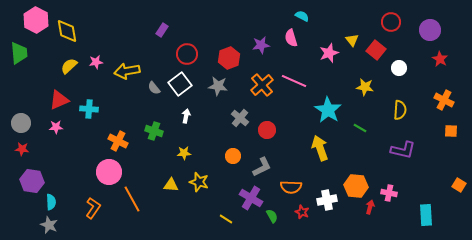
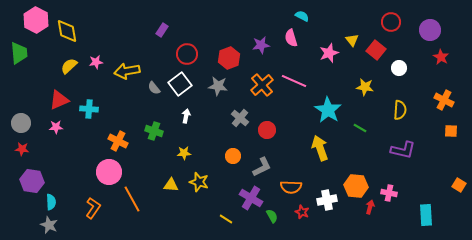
red star at (440, 59): moved 1 px right, 2 px up
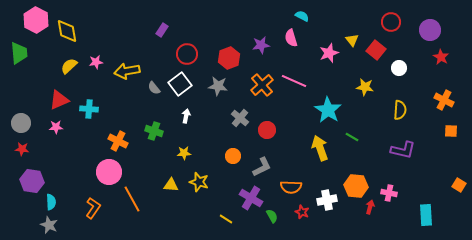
green line at (360, 128): moved 8 px left, 9 px down
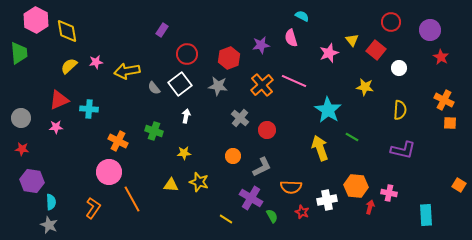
gray circle at (21, 123): moved 5 px up
orange square at (451, 131): moved 1 px left, 8 px up
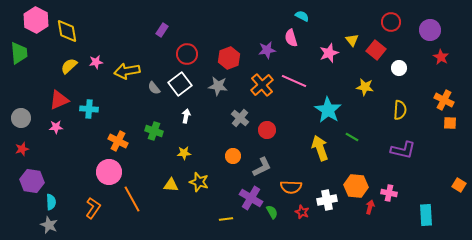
purple star at (261, 45): moved 6 px right, 5 px down
red star at (22, 149): rotated 24 degrees counterclockwise
green semicircle at (272, 216): moved 4 px up
yellow line at (226, 219): rotated 40 degrees counterclockwise
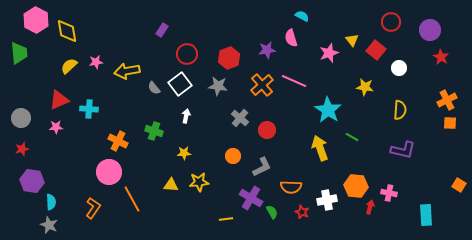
orange cross at (444, 100): moved 3 px right; rotated 36 degrees clockwise
yellow star at (199, 182): rotated 24 degrees counterclockwise
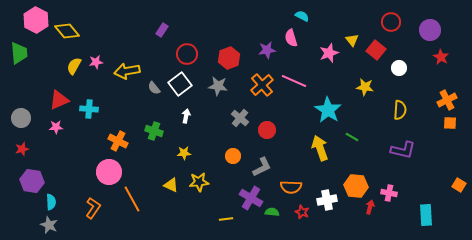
yellow diamond at (67, 31): rotated 30 degrees counterclockwise
yellow semicircle at (69, 66): moved 5 px right; rotated 18 degrees counterclockwise
yellow triangle at (171, 185): rotated 21 degrees clockwise
green semicircle at (272, 212): rotated 56 degrees counterclockwise
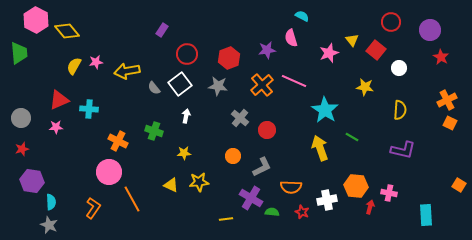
cyan star at (328, 110): moved 3 px left
orange square at (450, 123): rotated 24 degrees clockwise
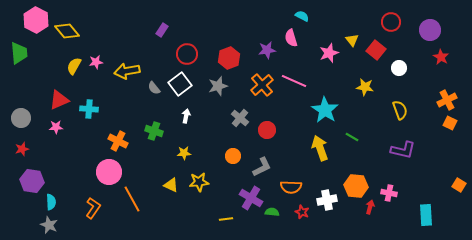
gray star at (218, 86): rotated 24 degrees counterclockwise
yellow semicircle at (400, 110): rotated 24 degrees counterclockwise
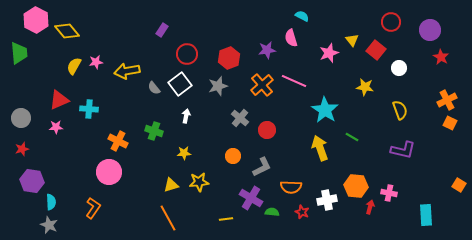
yellow triangle at (171, 185): rotated 42 degrees counterclockwise
orange line at (132, 199): moved 36 px right, 19 px down
